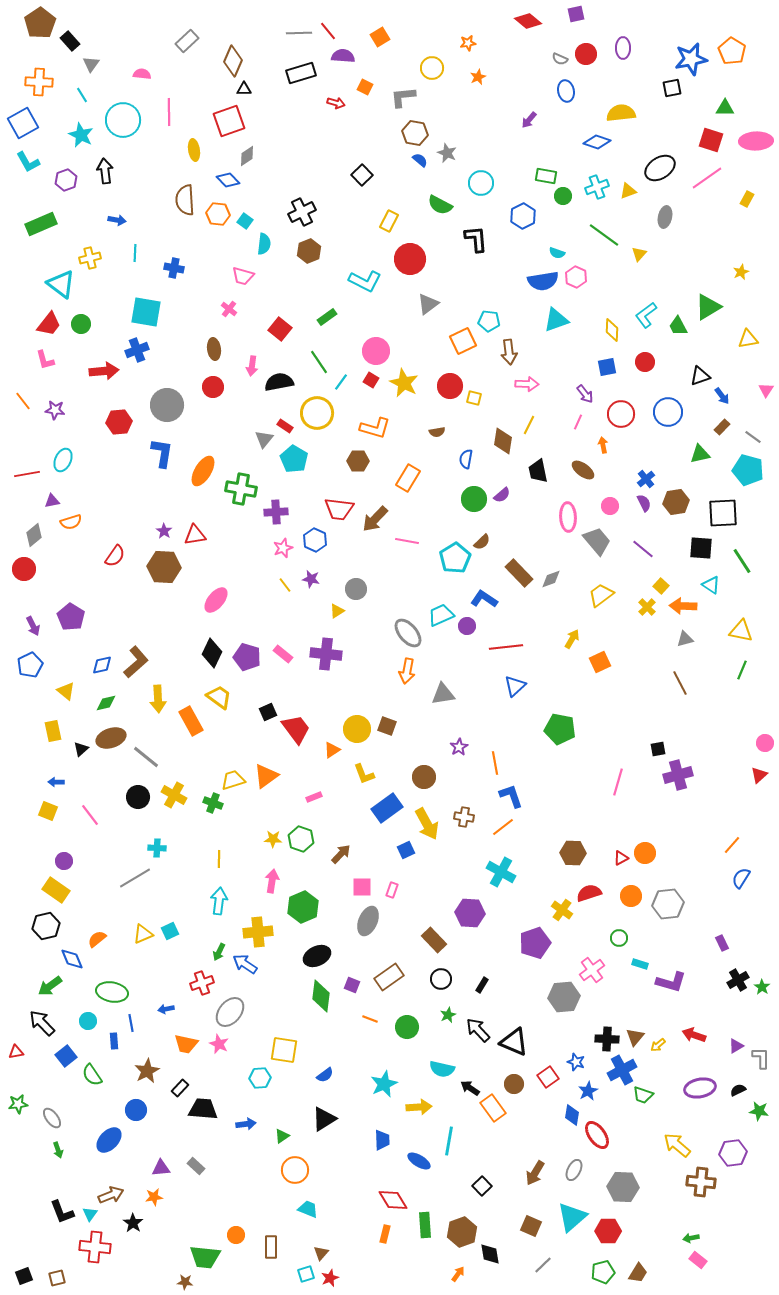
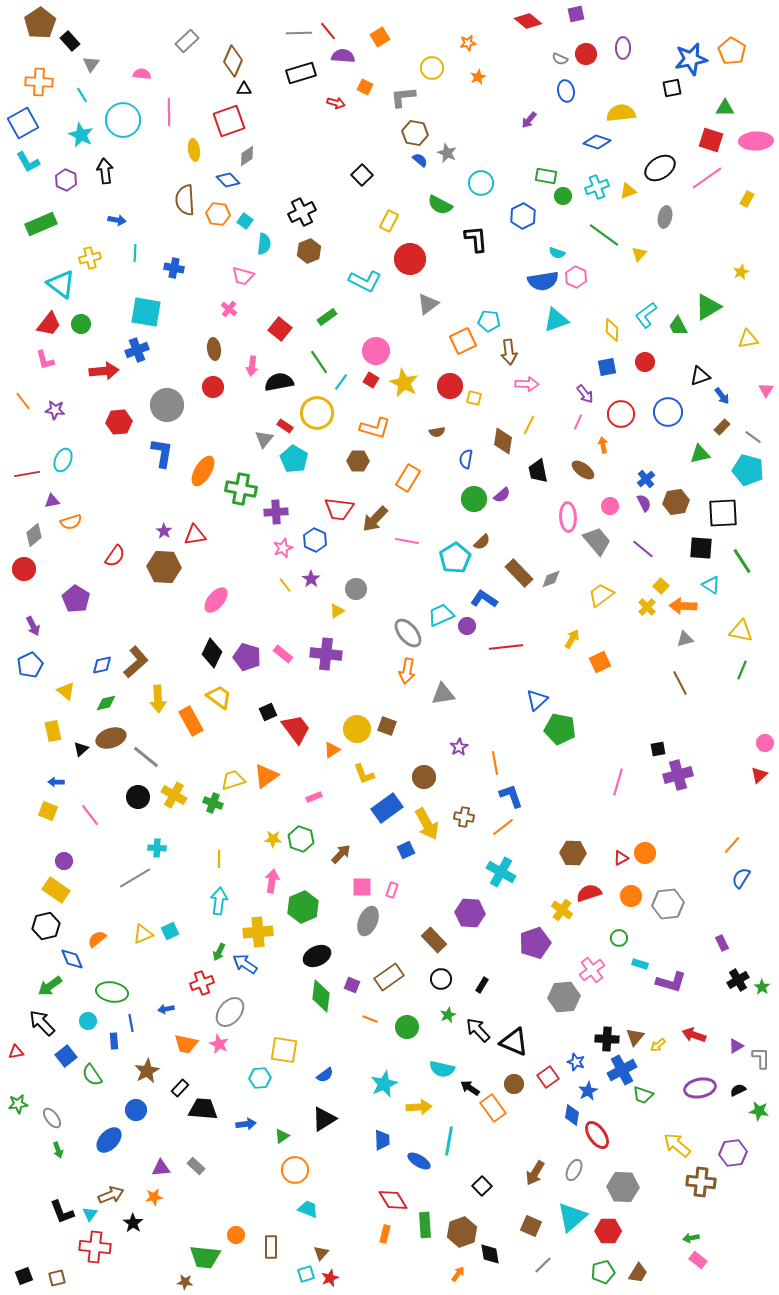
purple hexagon at (66, 180): rotated 15 degrees counterclockwise
purple star at (311, 579): rotated 24 degrees clockwise
purple pentagon at (71, 617): moved 5 px right, 18 px up
blue triangle at (515, 686): moved 22 px right, 14 px down
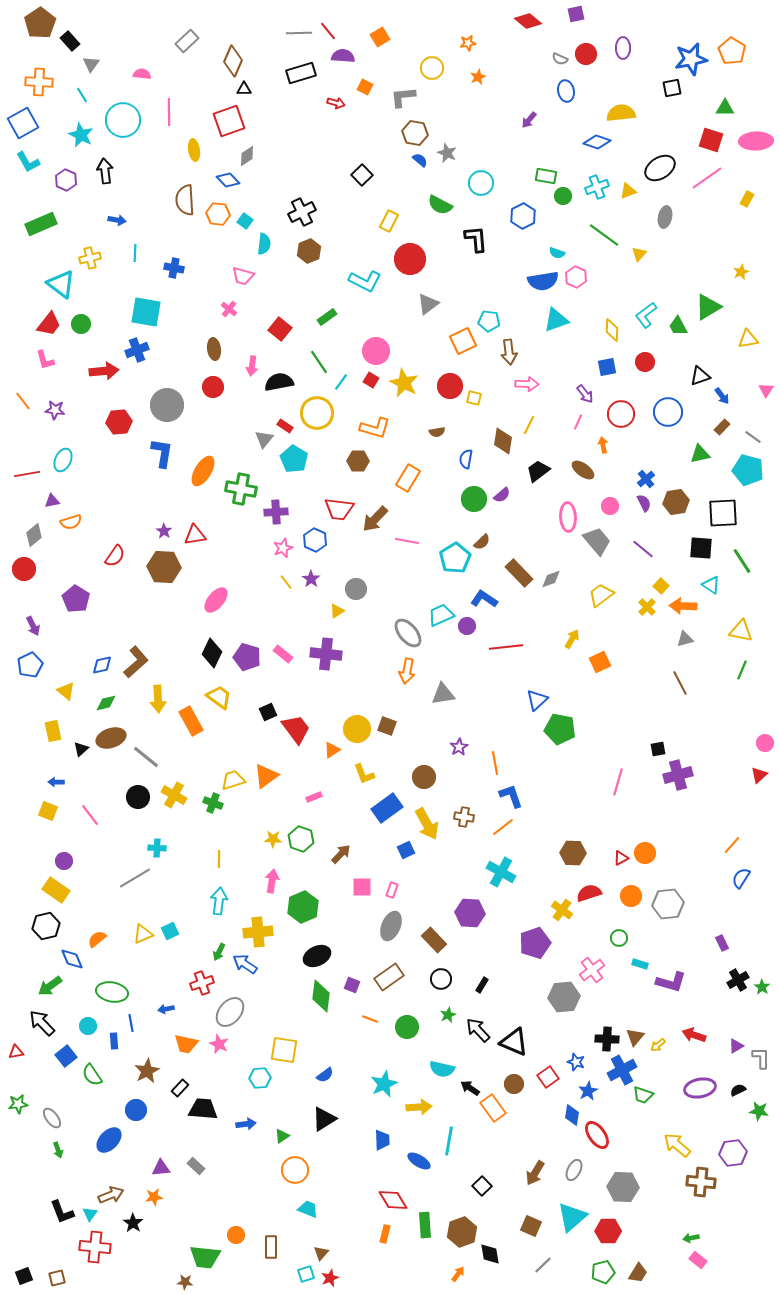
black trapezoid at (538, 471): rotated 65 degrees clockwise
yellow line at (285, 585): moved 1 px right, 3 px up
gray ellipse at (368, 921): moved 23 px right, 5 px down
cyan circle at (88, 1021): moved 5 px down
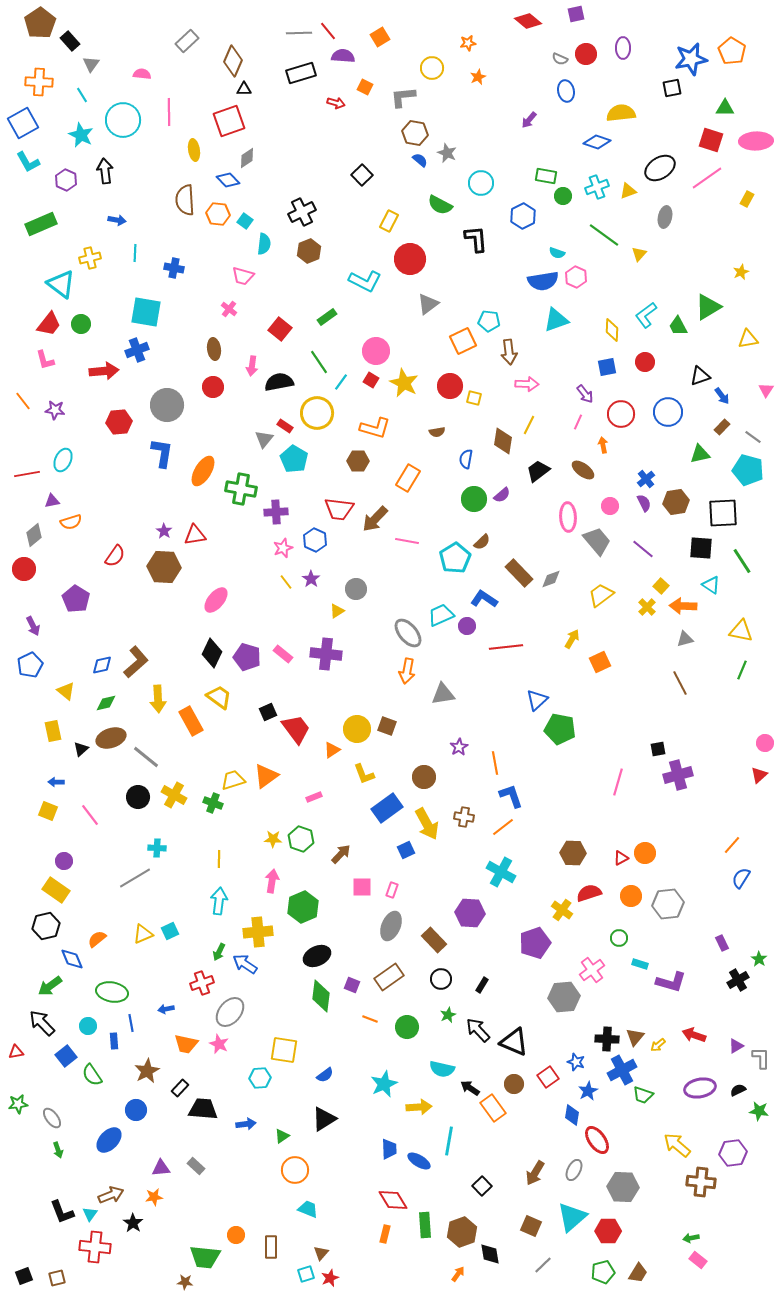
gray diamond at (247, 156): moved 2 px down
green star at (762, 987): moved 3 px left, 28 px up
red ellipse at (597, 1135): moved 5 px down
blue trapezoid at (382, 1140): moved 7 px right, 9 px down
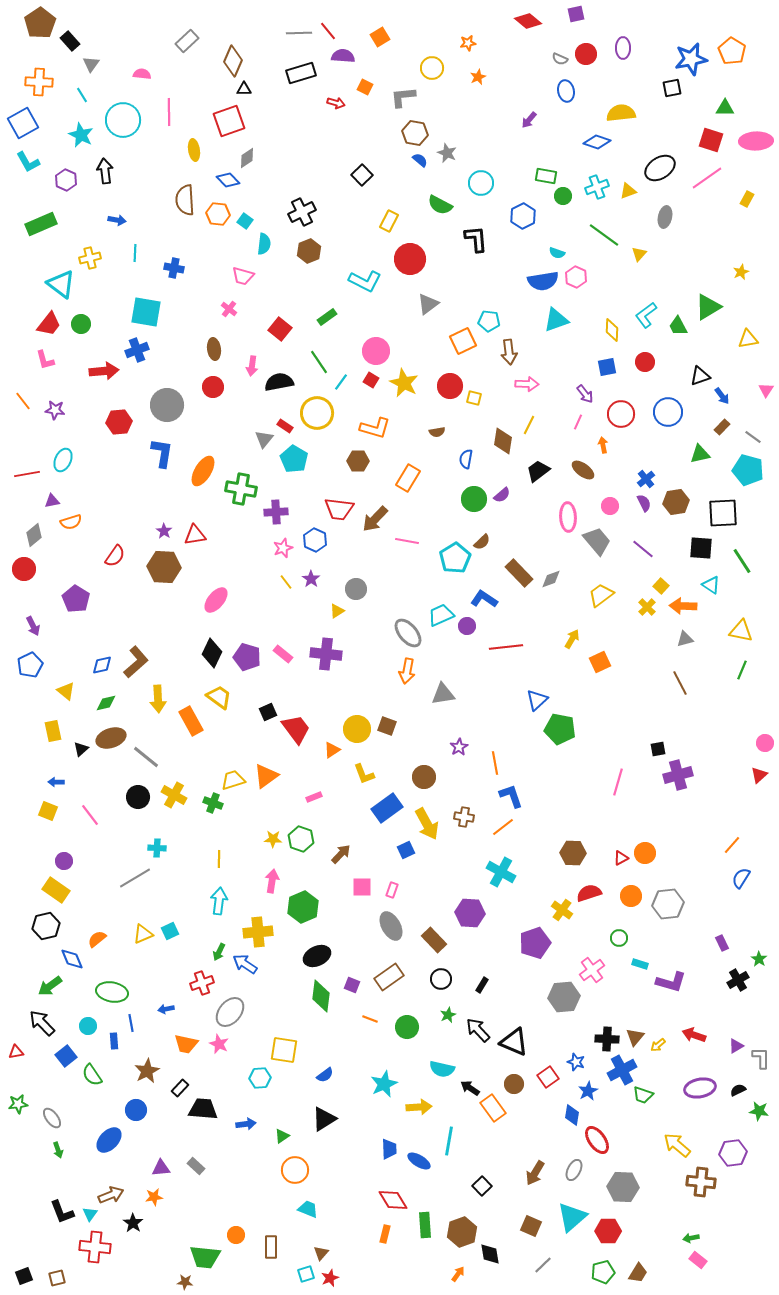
gray ellipse at (391, 926): rotated 52 degrees counterclockwise
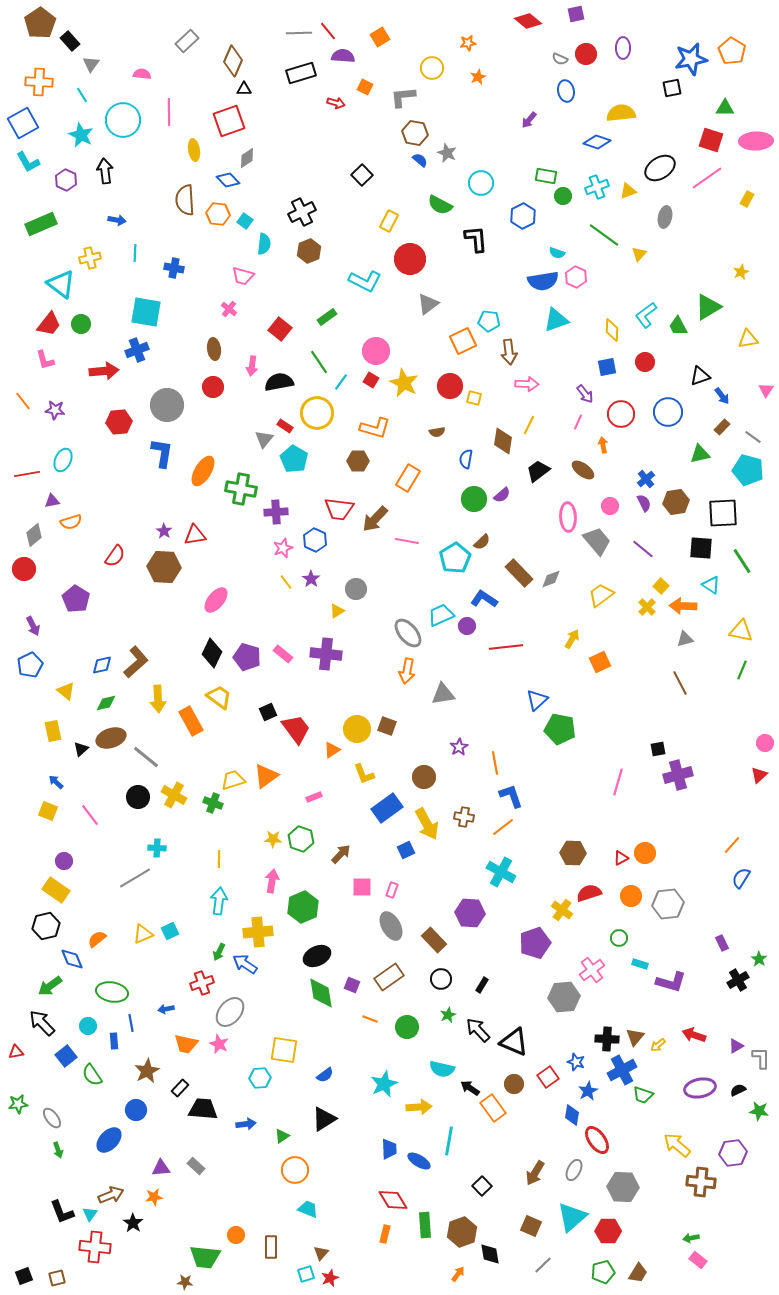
blue arrow at (56, 782): rotated 42 degrees clockwise
green diamond at (321, 996): moved 3 px up; rotated 16 degrees counterclockwise
